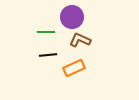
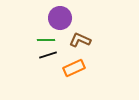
purple circle: moved 12 px left, 1 px down
green line: moved 8 px down
black line: rotated 12 degrees counterclockwise
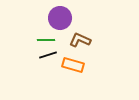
orange rectangle: moved 1 px left, 3 px up; rotated 40 degrees clockwise
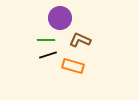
orange rectangle: moved 1 px down
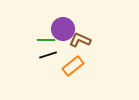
purple circle: moved 3 px right, 11 px down
orange rectangle: rotated 55 degrees counterclockwise
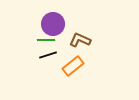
purple circle: moved 10 px left, 5 px up
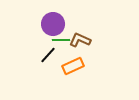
green line: moved 15 px right
black line: rotated 30 degrees counterclockwise
orange rectangle: rotated 15 degrees clockwise
